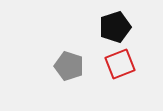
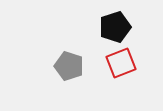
red square: moved 1 px right, 1 px up
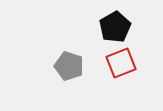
black pentagon: rotated 12 degrees counterclockwise
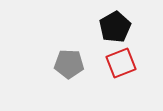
gray pentagon: moved 2 px up; rotated 16 degrees counterclockwise
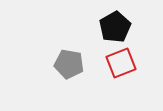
gray pentagon: rotated 8 degrees clockwise
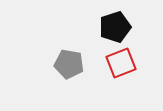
black pentagon: rotated 12 degrees clockwise
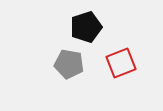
black pentagon: moved 29 px left
